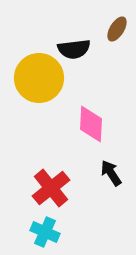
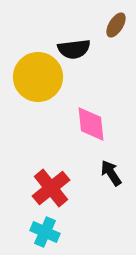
brown ellipse: moved 1 px left, 4 px up
yellow circle: moved 1 px left, 1 px up
pink diamond: rotated 9 degrees counterclockwise
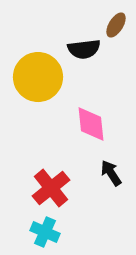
black semicircle: moved 10 px right
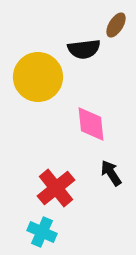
red cross: moved 5 px right
cyan cross: moved 3 px left
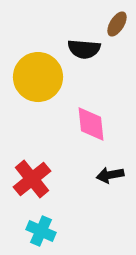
brown ellipse: moved 1 px right, 1 px up
black semicircle: rotated 12 degrees clockwise
black arrow: moved 1 px left, 2 px down; rotated 68 degrees counterclockwise
red cross: moved 24 px left, 9 px up
cyan cross: moved 1 px left, 1 px up
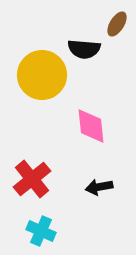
yellow circle: moved 4 px right, 2 px up
pink diamond: moved 2 px down
black arrow: moved 11 px left, 12 px down
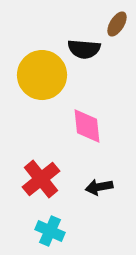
pink diamond: moved 4 px left
red cross: moved 9 px right
cyan cross: moved 9 px right
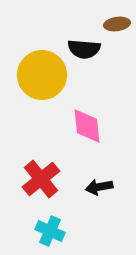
brown ellipse: rotated 50 degrees clockwise
